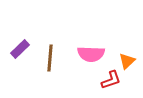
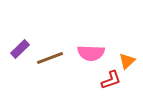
pink semicircle: moved 1 px up
brown line: rotated 64 degrees clockwise
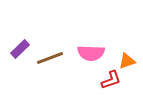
orange triangle: rotated 24 degrees clockwise
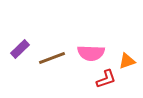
brown line: moved 2 px right
red L-shape: moved 5 px left, 1 px up
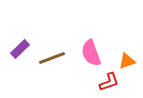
pink semicircle: rotated 68 degrees clockwise
red L-shape: moved 3 px right, 3 px down
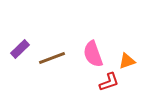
pink semicircle: moved 2 px right, 1 px down
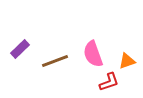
brown line: moved 3 px right, 3 px down
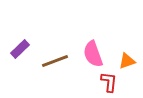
red L-shape: rotated 65 degrees counterclockwise
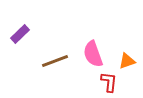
purple rectangle: moved 15 px up
